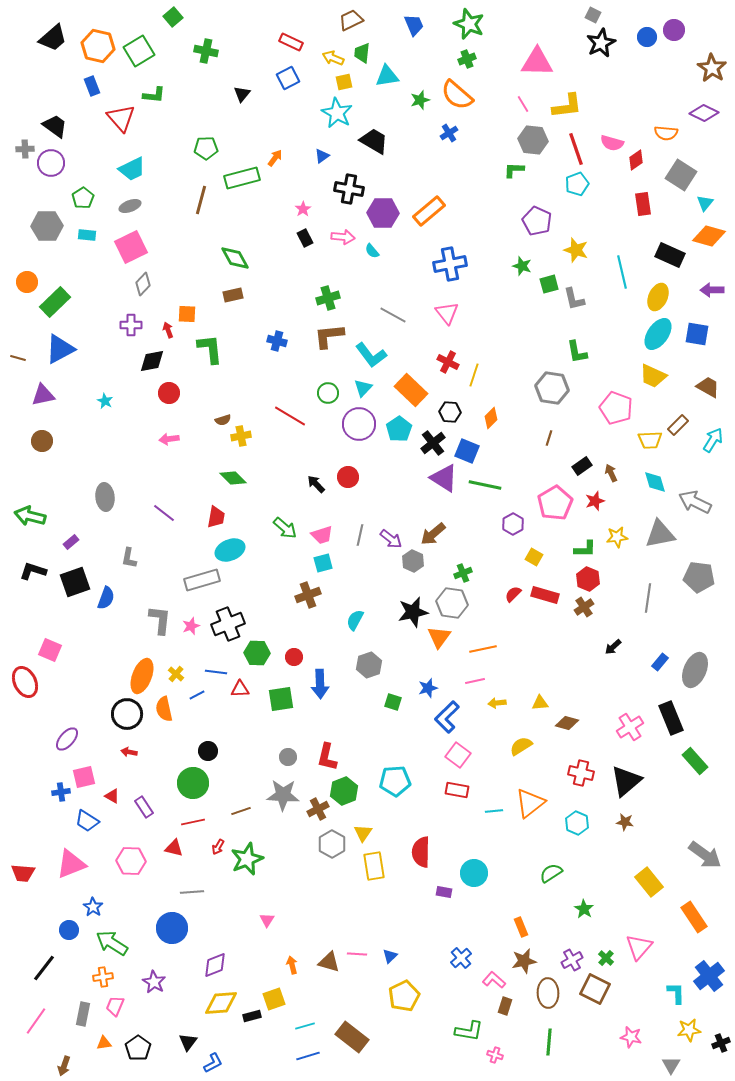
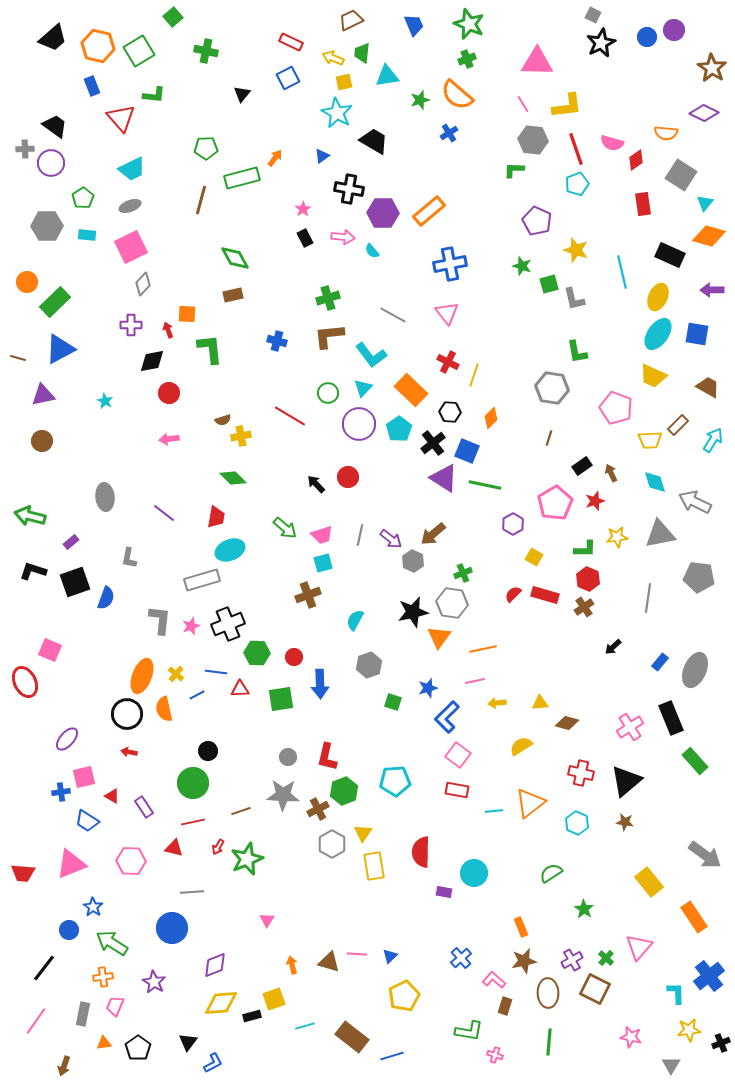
blue line at (308, 1056): moved 84 px right
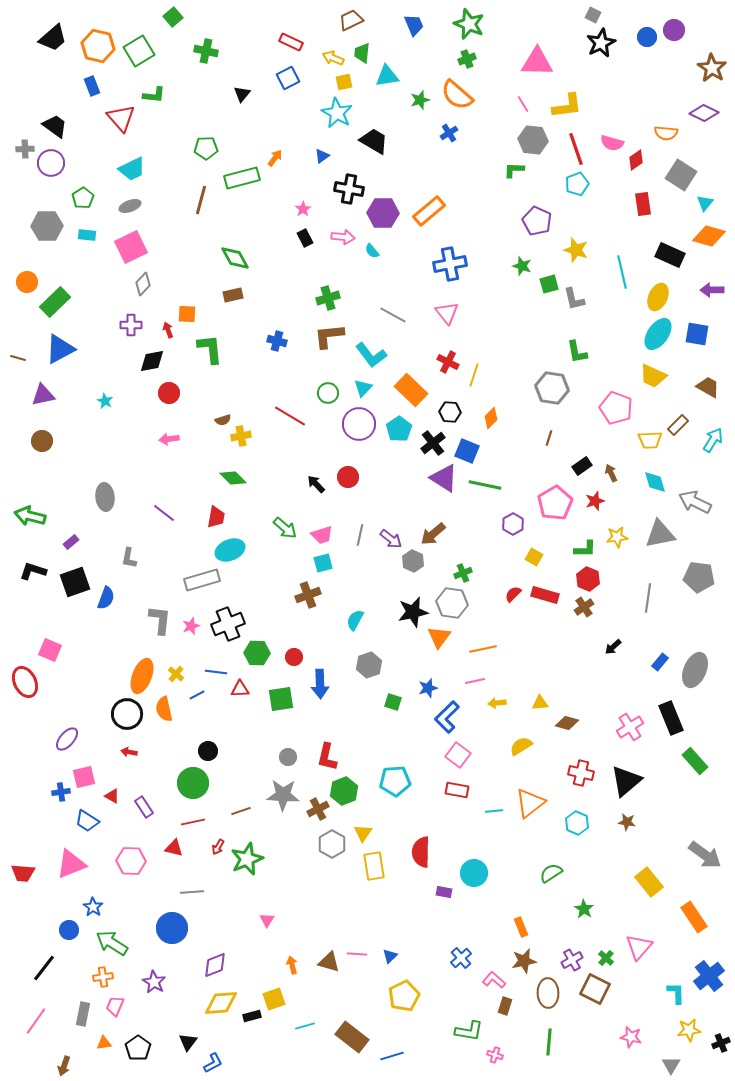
brown star at (625, 822): moved 2 px right
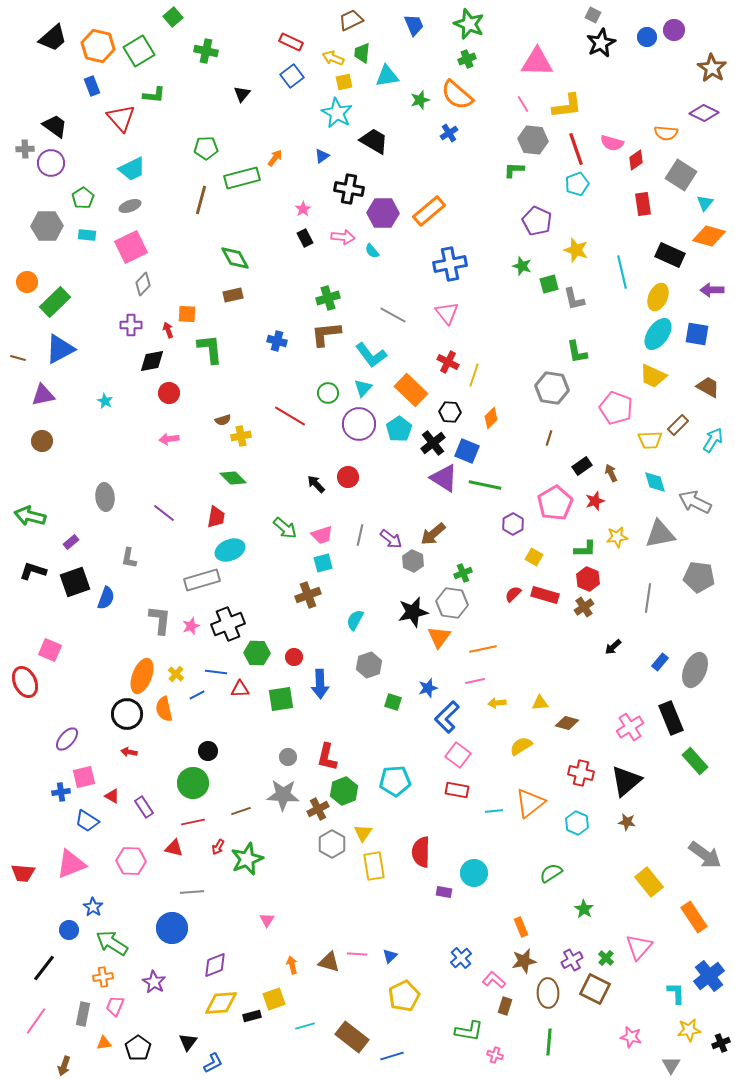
blue square at (288, 78): moved 4 px right, 2 px up; rotated 10 degrees counterclockwise
brown L-shape at (329, 336): moved 3 px left, 2 px up
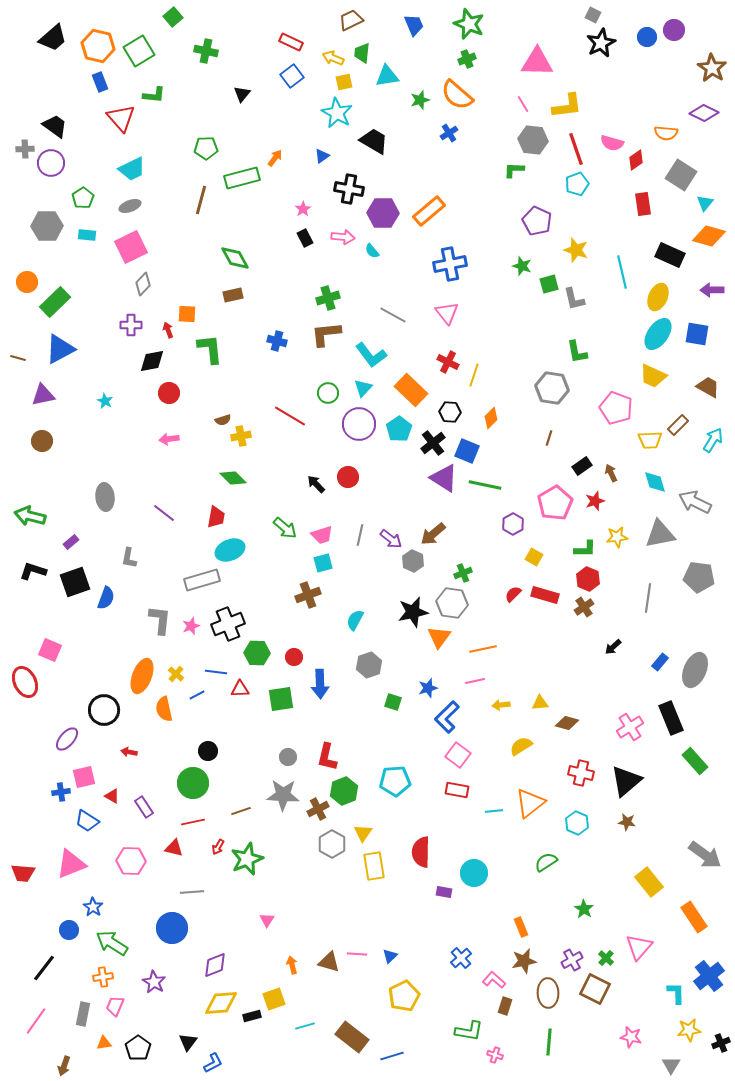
blue rectangle at (92, 86): moved 8 px right, 4 px up
yellow arrow at (497, 703): moved 4 px right, 2 px down
black circle at (127, 714): moved 23 px left, 4 px up
green semicircle at (551, 873): moved 5 px left, 11 px up
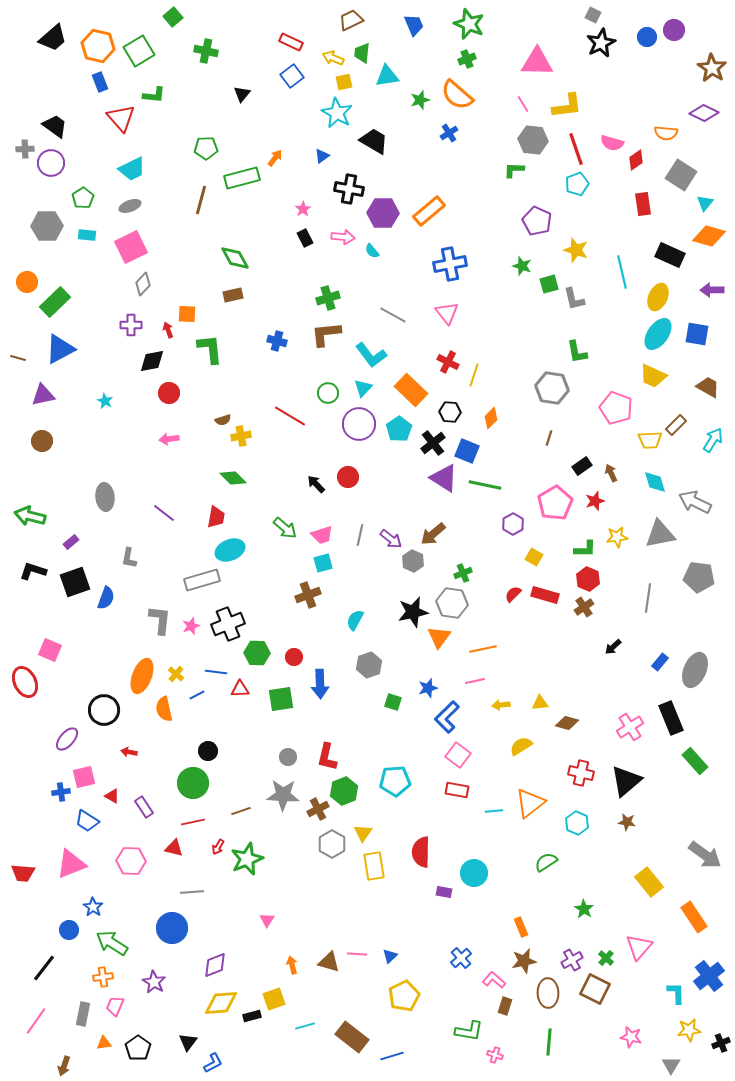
brown rectangle at (678, 425): moved 2 px left
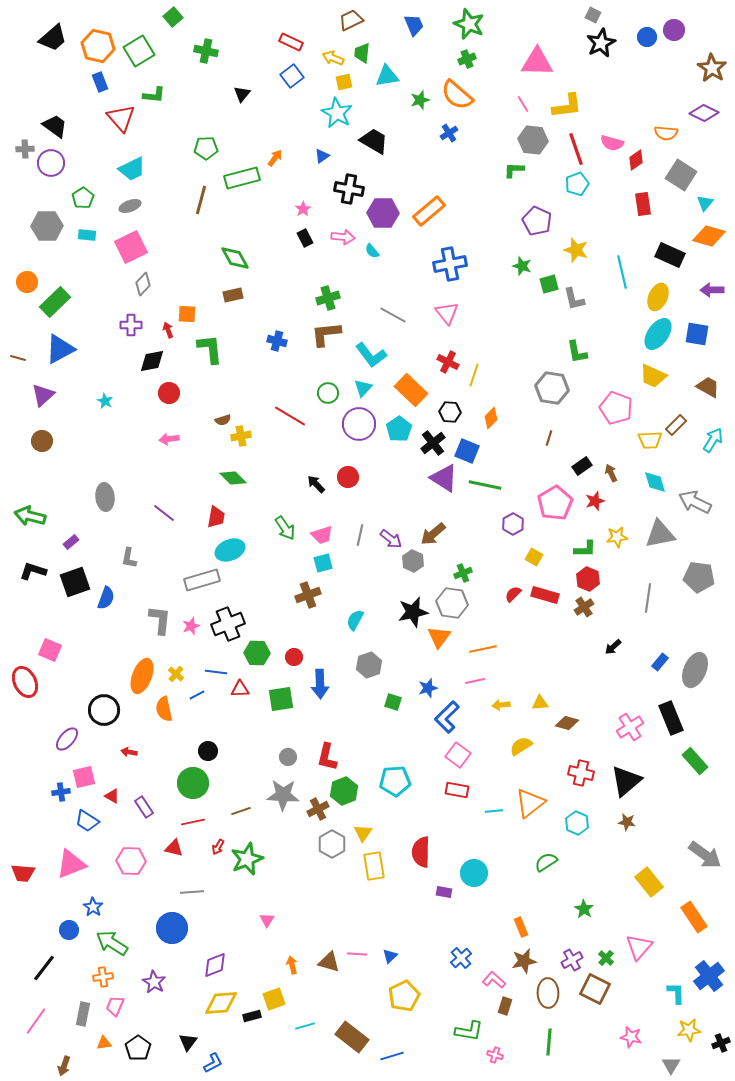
purple triangle at (43, 395): rotated 30 degrees counterclockwise
green arrow at (285, 528): rotated 15 degrees clockwise
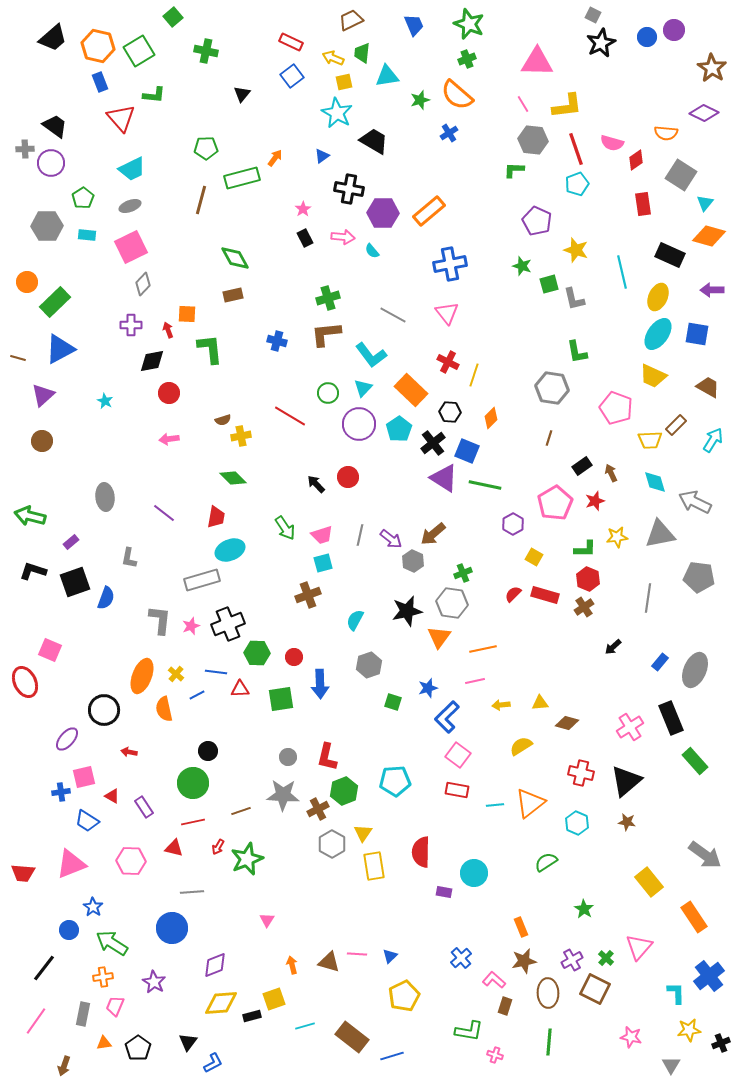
black star at (413, 612): moved 6 px left, 1 px up
cyan line at (494, 811): moved 1 px right, 6 px up
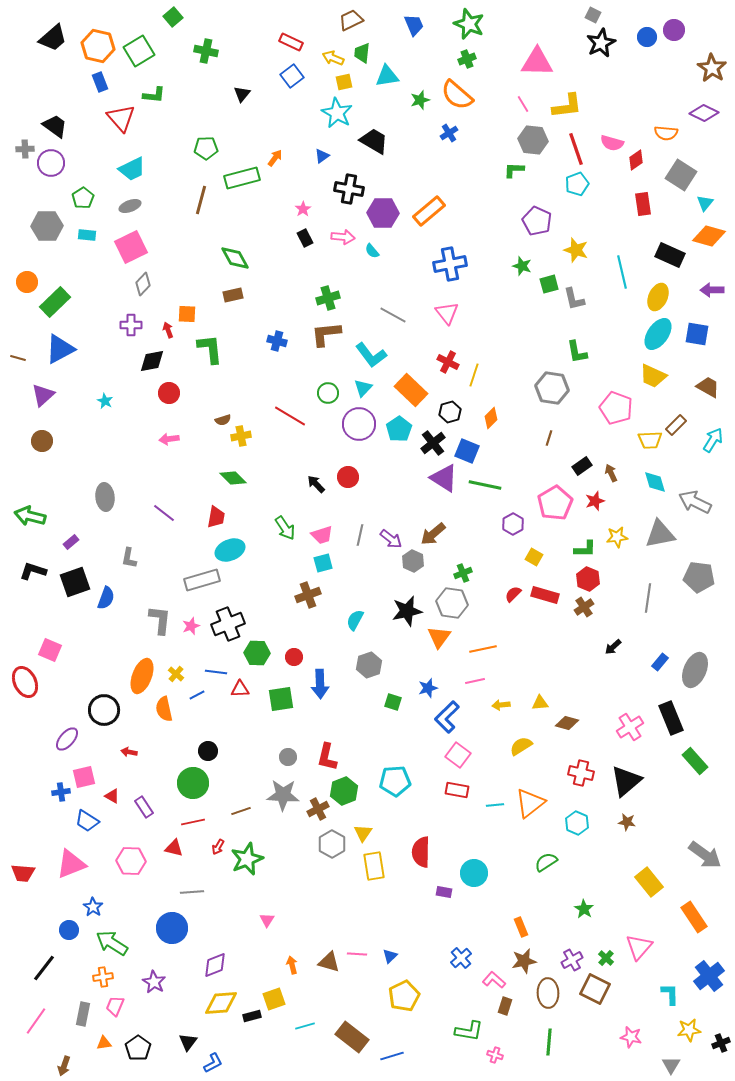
black hexagon at (450, 412): rotated 20 degrees counterclockwise
cyan L-shape at (676, 993): moved 6 px left, 1 px down
